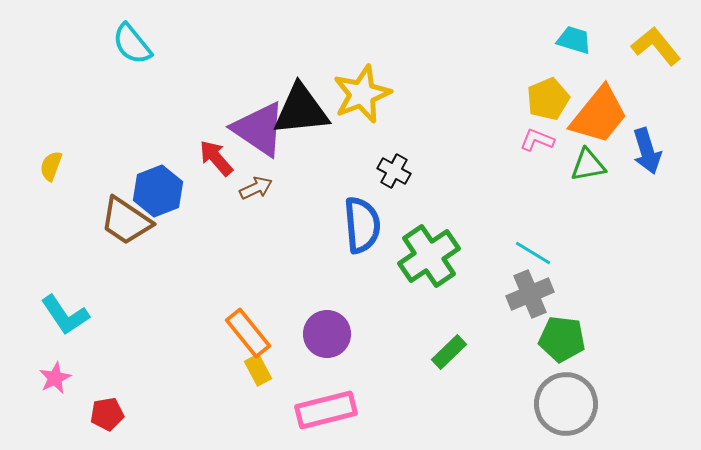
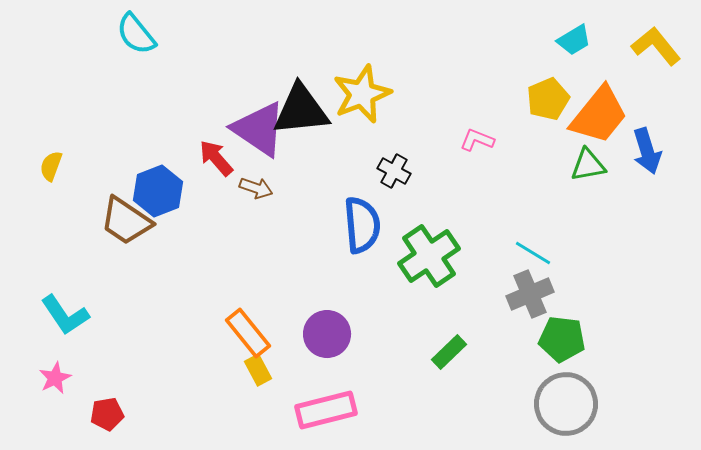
cyan trapezoid: rotated 132 degrees clockwise
cyan semicircle: moved 4 px right, 10 px up
pink L-shape: moved 60 px left
brown arrow: rotated 44 degrees clockwise
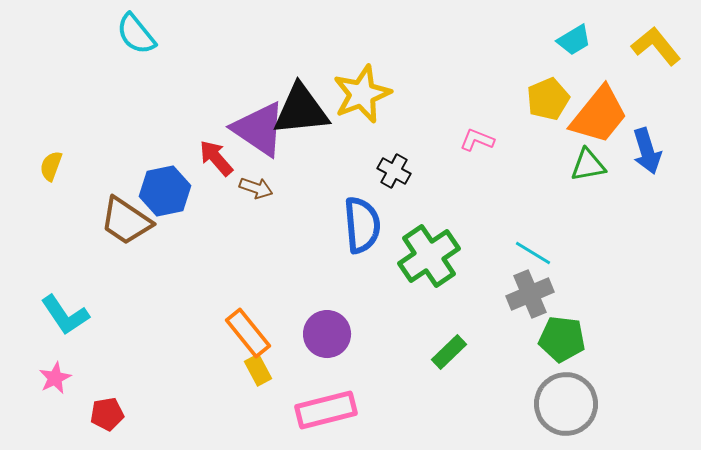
blue hexagon: moved 7 px right; rotated 9 degrees clockwise
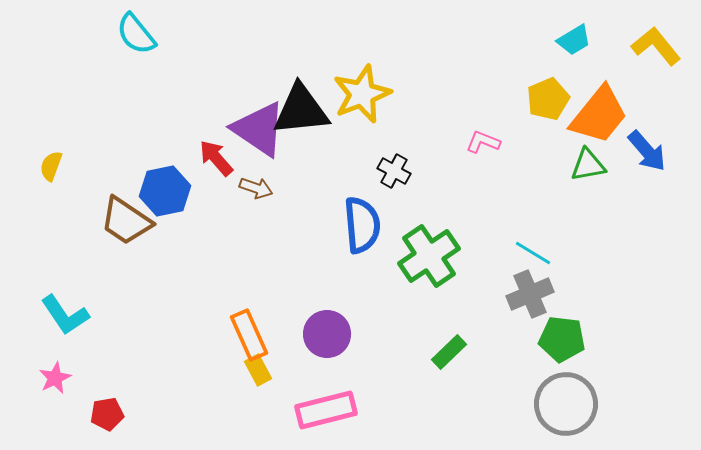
pink L-shape: moved 6 px right, 2 px down
blue arrow: rotated 24 degrees counterclockwise
orange rectangle: moved 1 px right, 2 px down; rotated 15 degrees clockwise
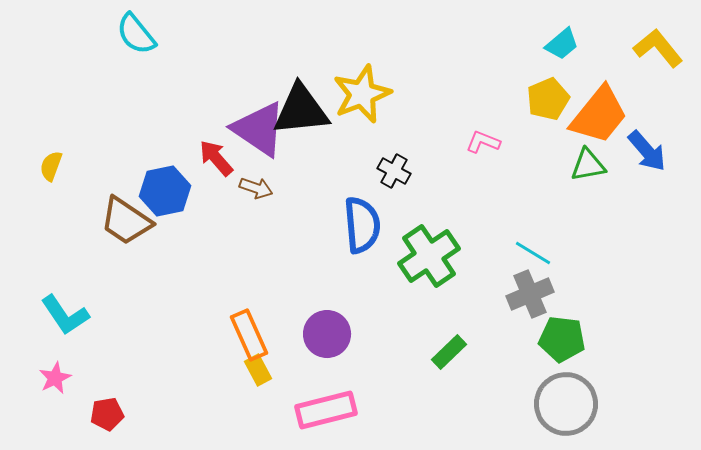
cyan trapezoid: moved 12 px left, 4 px down; rotated 9 degrees counterclockwise
yellow L-shape: moved 2 px right, 2 px down
